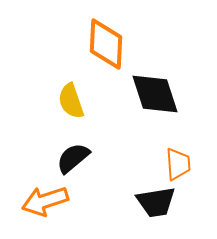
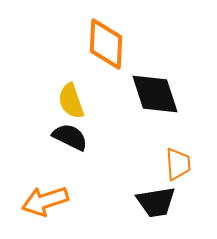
black semicircle: moved 3 px left, 21 px up; rotated 66 degrees clockwise
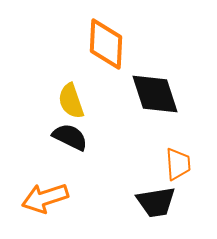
orange arrow: moved 3 px up
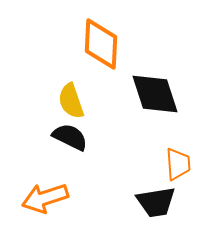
orange diamond: moved 5 px left
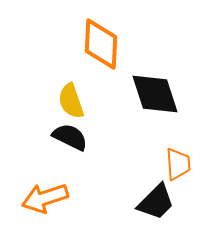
black trapezoid: rotated 36 degrees counterclockwise
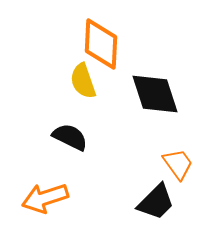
yellow semicircle: moved 12 px right, 20 px up
orange trapezoid: rotated 32 degrees counterclockwise
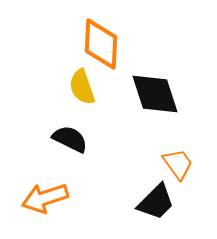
yellow semicircle: moved 1 px left, 6 px down
black semicircle: moved 2 px down
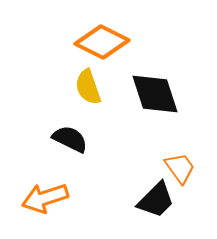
orange diamond: moved 1 px right, 2 px up; rotated 66 degrees counterclockwise
yellow semicircle: moved 6 px right
orange trapezoid: moved 2 px right, 4 px down
black trapezoid: moved 2 px up
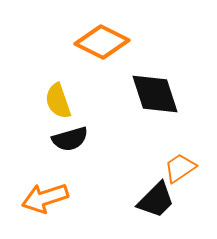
yellow semicircle: moved 30 px left, 14 px down
black semicircle: rotated 138 degrees clockwise
orange trapezoid: rotated 88 degrees counterclockwise
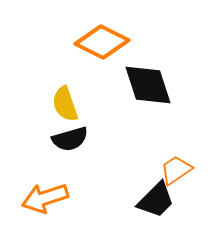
black diamond: moved 7 px left, 9 px up
yellow semicircle: moved 7 px right, 3 px down
orange trapezoid: moved 4 px left, 2 px down
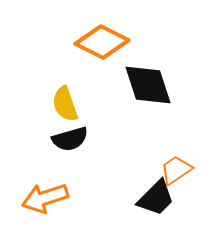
black trapezoid: moved 2 px up
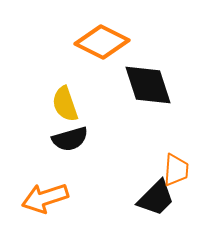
orange trapezoid: rotated 128 degrees clockwise
